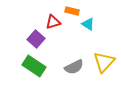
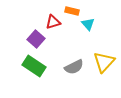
cyan triangle: rotated 16 degrees clockwise
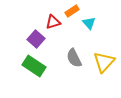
orange rectangle: rotated 48 degrees counterclockwise
cyan triangle: moved 1 px right, 1 px up
gray semicircle: moved 9 px up; rotated 90 degrees clockwise
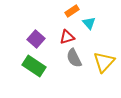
red triangle: moved 14 px right, 15 px down
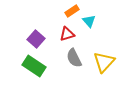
cyan triangle: moved 2 px up
red triangle: moved 3 px up
